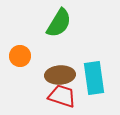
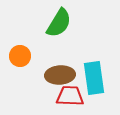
red trapezoid: moved 8 px right; rotated 16 degrees counterclockwise
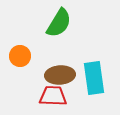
red trapezoid: moved 17 px left
